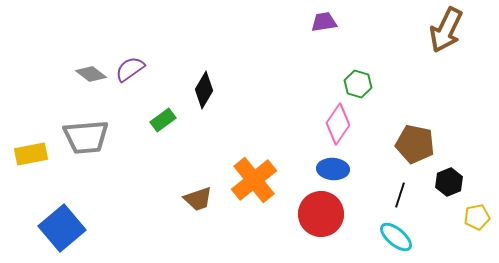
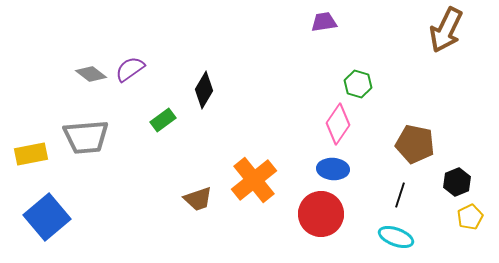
black hexagon: moved 8 px right
yellow pentagon: moved 7 px left; rotated 15 degrees counterclockwise
blue square: moved 15 px left, 11 px up
cyan ellipse: rotated 20 degrees counterclockwise
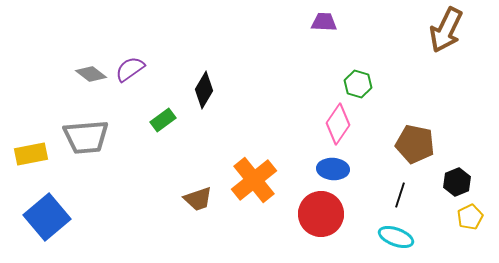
purple trapezoid: rotated 12 degrees clockwise
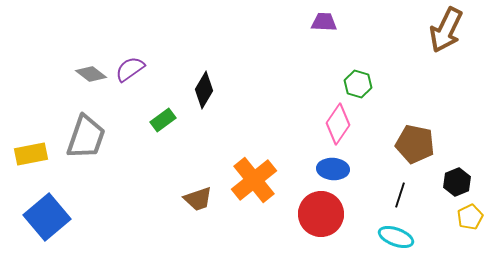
gray trapezoid: rotated 66 degrees counterclockwise
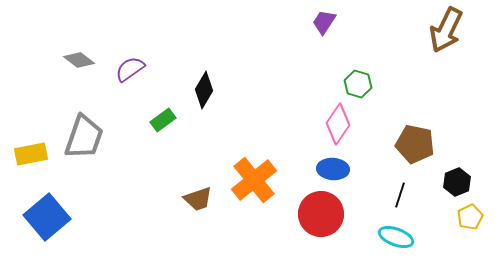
purple trapezoid: rotated 60 degrees counterclockwise
gray diamond: moved 12 px left, 14 px up
gray trapezoid: moved 2 px left
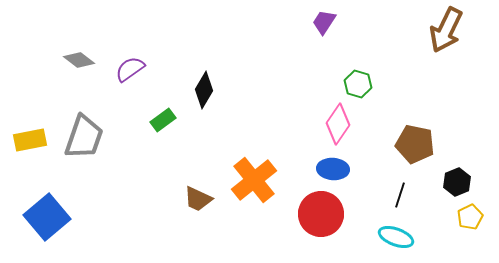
yellow rectangle: moved 1 px left, 14 px up
brown trapezoid: rotated 44 degrees clockwise
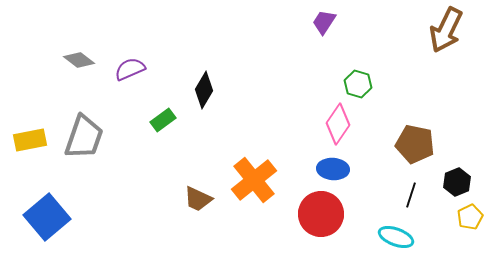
purple semicircle: rotated 12 degrees clockwise
black line: moved 11 px right
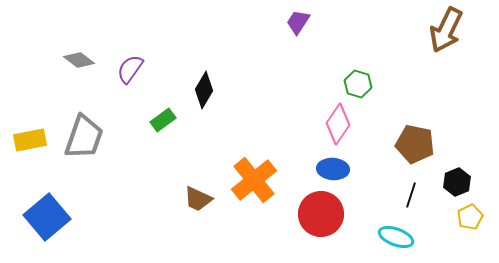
purple trapezoid: moved 26 px left
purple semicircle: rotated 32 degrees counterclockwise
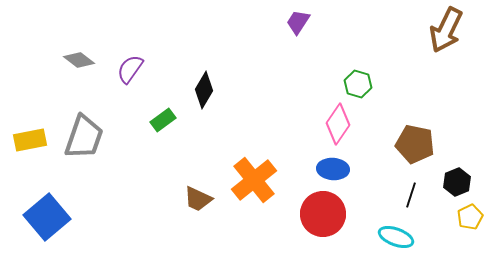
red circle: moved 2 px right
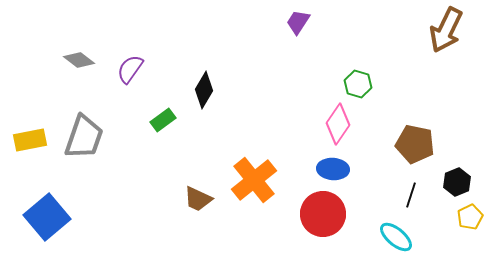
cyan ellipse: rotated 20 degrees clockwise
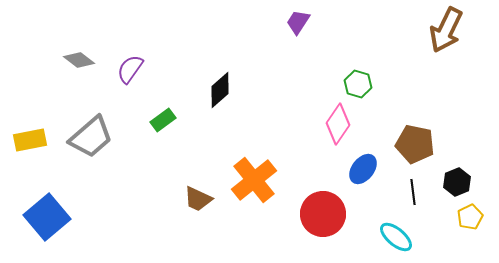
black diamond: moved 16 px right; rotated 18 degrees clockwise
gray trapezoid: moved 7 px right; rotated 30 degrees clockwise
blue ellipse: moved 30 px right; rotated 56 degrees counterclockwise
black line: moved 2 px right, 3 px up; rotated 25 degrees counterclockwise
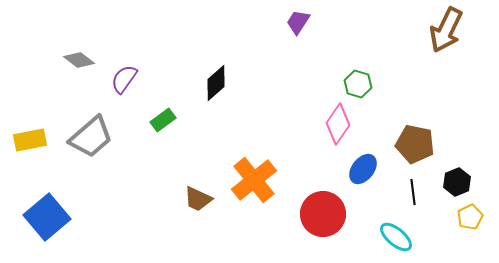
purple semicircle: moved 6 px left, 10 px down
black diamond: moved 4 px left, 7 px up
